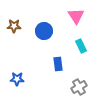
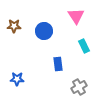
cyan rectangle: moved 3 px right
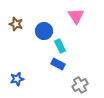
brown star: moved 2 px right, 2 px up; rotated 16 degrees clockwise
cyan rectangle: moved 24 px left
blue rectangle: rotated 56 degrees counterclockwise
blue star: rotated 16 degrees counterclockwise
gray cross: moved 1 px right, 2 px up
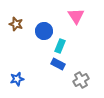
cyan rectangle: rotated 48 degrees clockwise
gray cross: moved 1 px right, 5 px up
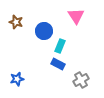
brown star: moved 2 px up
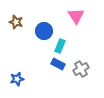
gray cross: moved 11 px up
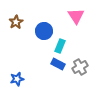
brown star: rotated 24 degrees clockwise
gray cross: moved 1 px left, 2 px up
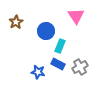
blue circle: moved 2 px right
blue star: moved 21 px right, 7 px up; rotated 24 degrees clockwise
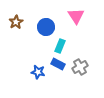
blue circle: moved 4 px up
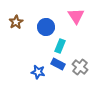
gray cross: rotated 21 degrees counterclockwise
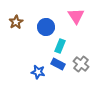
gray cross: moved 1 px right, 3 px up
